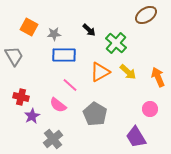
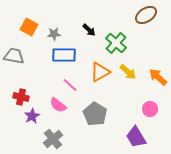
gray trapezoid: rotated 50 degrees counterclockwise
orange arrow: rotated 24 degrees counterclockwise
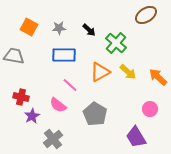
gray star: moved 5 px right, 6 px up
